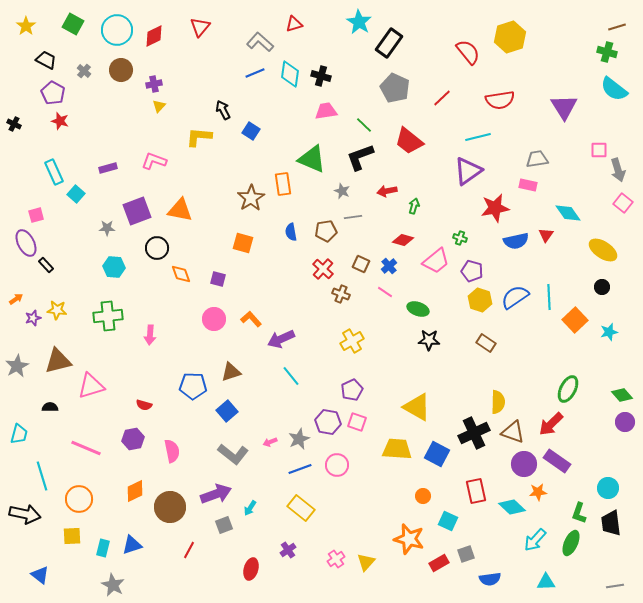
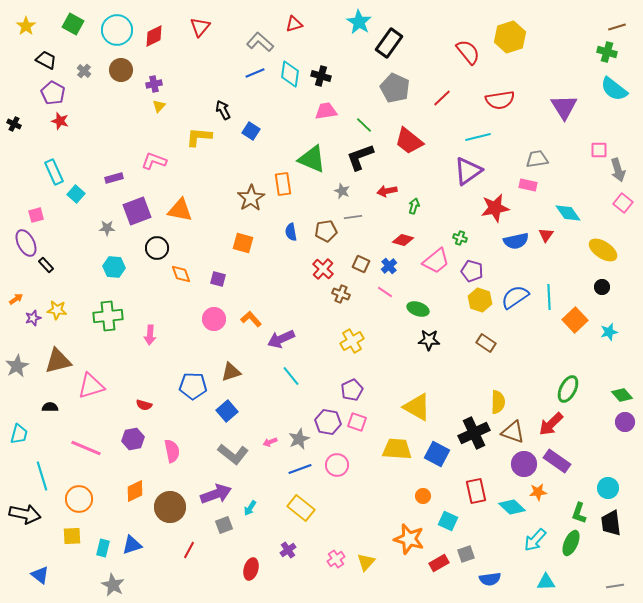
purple rectangle at (108, 168): moved 6 px right, 10 px down
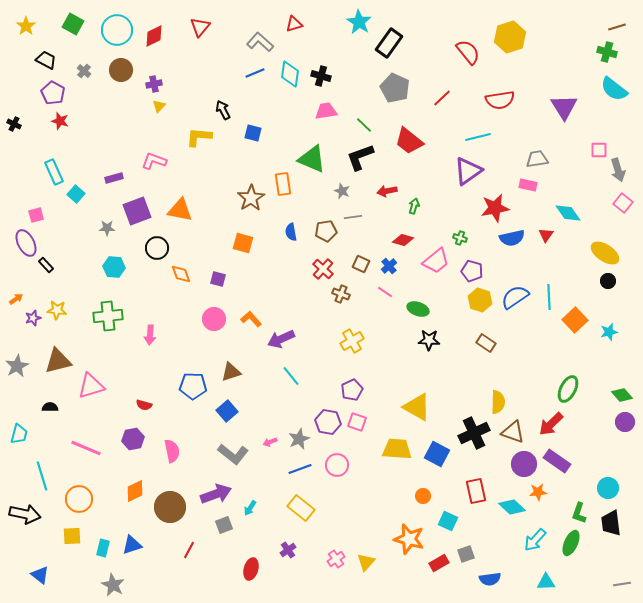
blue square at (251, 131): moved 2 px right, 2 px down; rotated 18 degrees counterclockwise
blue semicircle at (516, 241): moved 4 px left, 3 px up
yellow ellipse at (603, 250): moved 2 px right, 3 px down
black circle at (602, 287): moved 6 px right, 6 px up
gray line at (615, 586): moved 7 px right, 2 px up
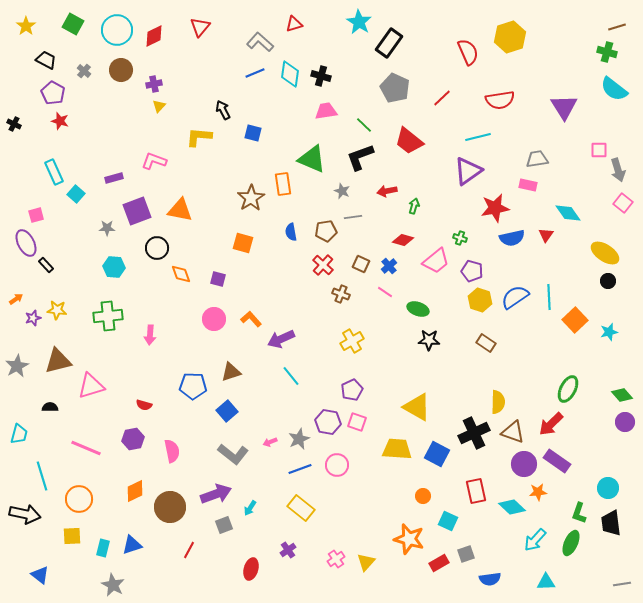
red semicircle at (468, 52): rotated 16 degrees clockwise
red cross at (323, 269): moved 4 px up
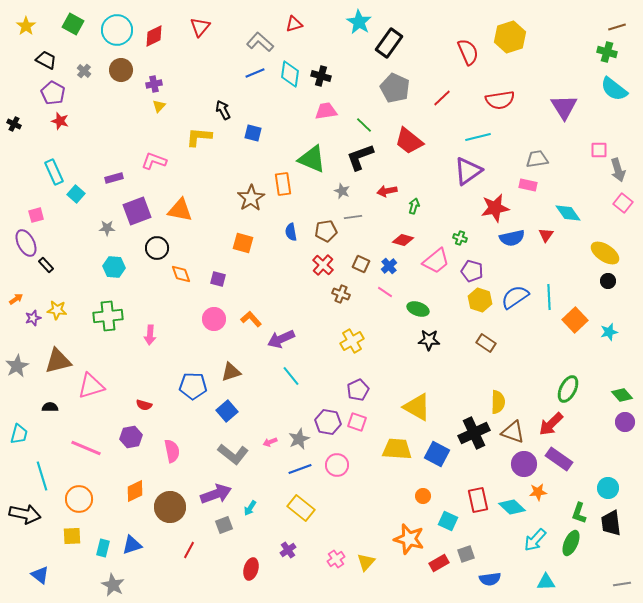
purple pentagon at (352, 390): moved 6 px right
purple hexagon at (133, 439): moved 2 px left, 2 px up
purple rectangle at (557, 461): moved 2 px right, 2 px up
red rectangle at (476, 491): moved 2 px right, 9 px down
